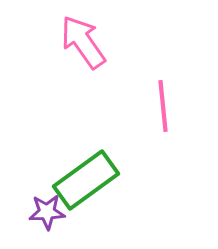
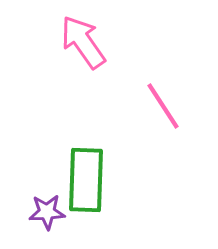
pink line: rotated 27 degrees counterclockwise
green rectangle: rotated 52 degrees counterclockwise
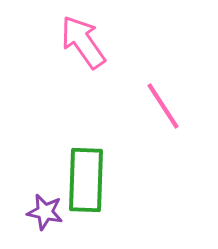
purple star: moved 2 px left; rotated 15 degrees clockwise
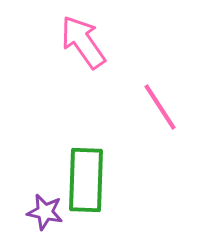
pink line: moved 3 px left, 1 px down
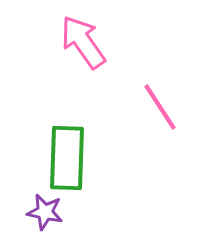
green rectangle: moved 19 px left, 22 px up
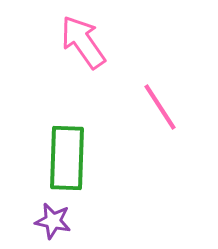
purple star: moved 8 px right, 9 px down
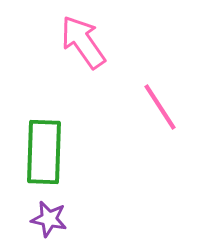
green rectangle: moved 23 px left, 6 px up
purple star: moved 4 px left, 2 px up
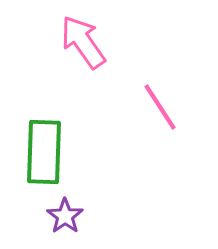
purple star: moved 16 px right, 3 px up; rotated 24 degrees clockwise
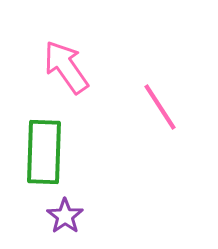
pink arrow: moved 17 px left, 25 px down
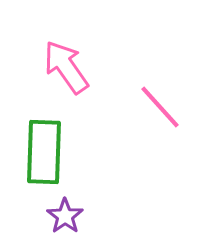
pink line: rotated 9 degrees counterclockwise
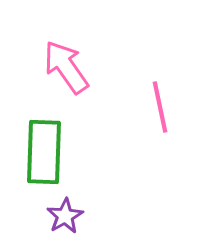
pink line: rotated 30 degrees clockwise
purple star: rotated 6 degrees clockwise
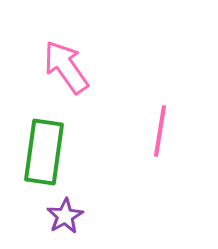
pink line: moved 24 px down; rotated 21 degrees clockwise
green rectangle: rotated 6 degrees clockwise
